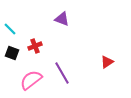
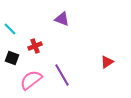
black square: moved 5 px down
purple line: moved 2 px down
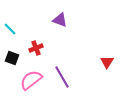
purple triangle: moved 2 px left, 1 px down
red cross: moved 1 px right, 2 px down
red triangle: rotated 24 degrees counterclockwise
purple line: moved 2 px down
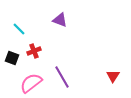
cyan line: moved 9 px right
red cross: moved 2 px left, 3 px down
red triangle: moved 6 px right, 14 px down
pink semicircle: moved 3 px down
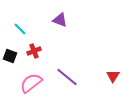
cyan line: moved 1 px right
black square: moved 2 px left, 2 px up
purple line: moved 5 px right; rotated 20 degrees counterclockwise
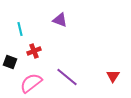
cyan line: rotated 32 degrees clockwise
black square: moved 6 px down
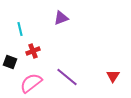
purple triangle: moved 1 px right, 2 px up; rotated 42 degrees counterclockwise
red cross: moved 1 px left
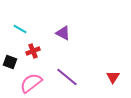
purple triangle: moved 2 px right, 15 px down; rotated 49 degrees clockwise
cyan line: rotated 48 degrees counterclockwise
red triangle: moved 1 px down
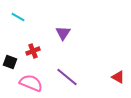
cyan line: moved 2 px left, 12 px up
purple triangle: rotated 35 degrees clockwise
red triangle: moved 5 px right; rotated 32 degrees counterclockwise
pink semicircle: rotated 60 degrees clockwise
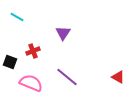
cyan line: moved 1 px left
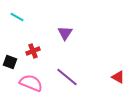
purple triangle: moved 2 px right
